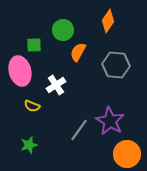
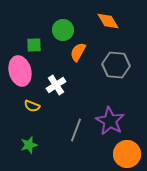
orange diamond: rotated 65 degrees counterclockwise
gray line: moved 3 px left; rotated 15 degrees counterclockwise
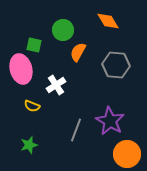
green square: rotated 14 degrees clockwise
pink ellipse: moved 1 px right, 2 px up
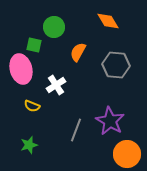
green circle: moved 9 px left, 3 px up
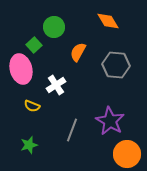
green square: rotated 35 degrees clockwise
gray line: moved 4 px left
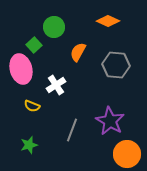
orange diamond: rotated 35 degrees counterclockwise
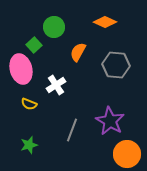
orange diamond: moved 3 px left, 1 px down
yellow semicircle: moved 3 px left, 2 px up
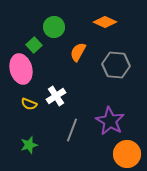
white cross: moved 11 px down
